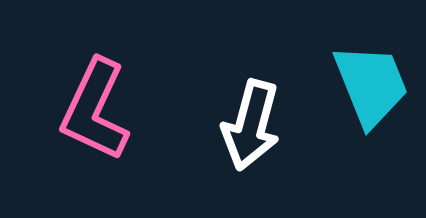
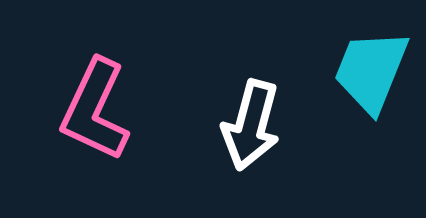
cyan trapezoid: moved 14 px up; rotated 136 degrees counterclockwise
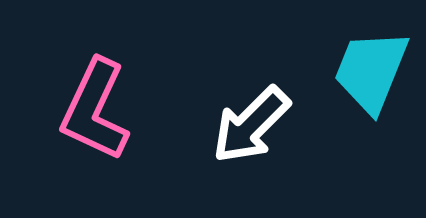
white arrow: rotated 30 degrees clockwise
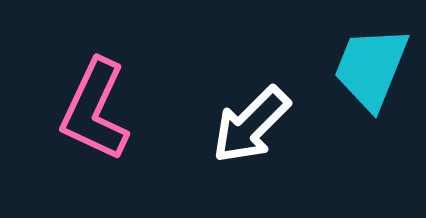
cyan trapezoid: moved 3 px up
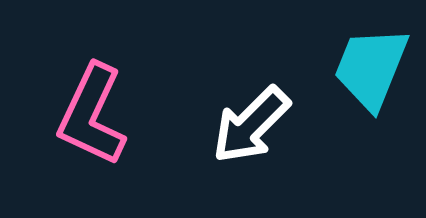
pink L-shape: moved 3 px left, 5 px down
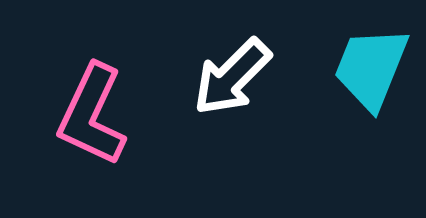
white arrow: moved 19 px left, 48 px up
